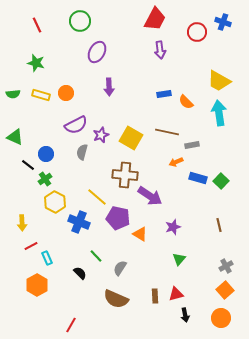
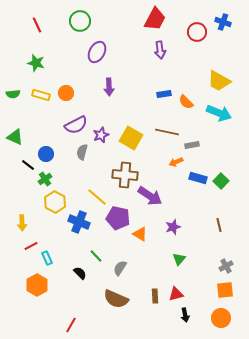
cyan arrow at (219, 113): rotated 120 degrees clockwise
orange square at (225, 290): rotated 36 degrees clockwise
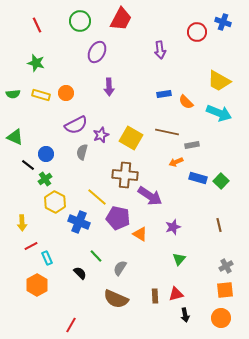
red trapezoid at (155, 19): moved 34 px left
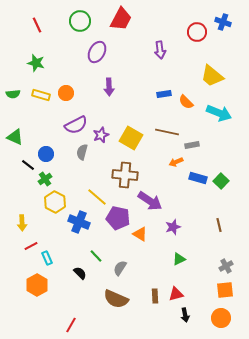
yellow trapezoid at (219, 81): moved 7 px left, 5 px up; rotated 10 degrees clockwise
purple arrow at (150, 196): moved 5 px down
green triangle at (179, 259): rotated 24 degrees clockwise
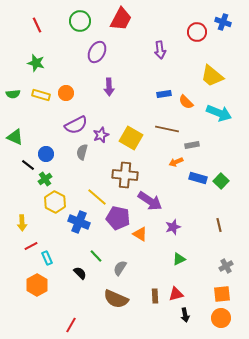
brown line at (167, 132): moved 3 px up
orange square at (225, 290): moved 3 px left, 4 px down
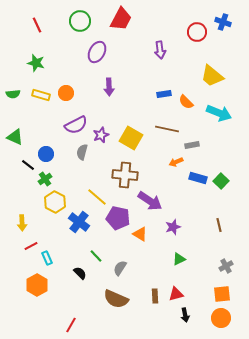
blue cross at (79, 222): rotated 15 degrees clockwise
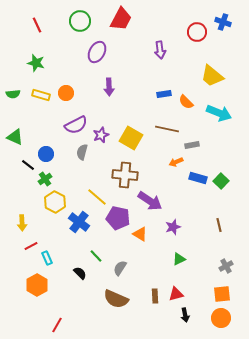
red line at (71, 325): moved 14 px left
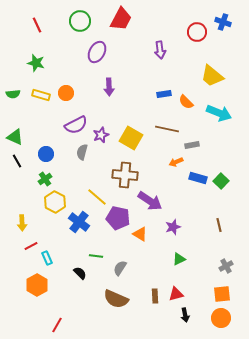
black line at (28, 165): moved 11 px left, 4 px up; rotated 24 degrees clockwise
green line at (96, 256): rotated 40 degrees counterclockwise
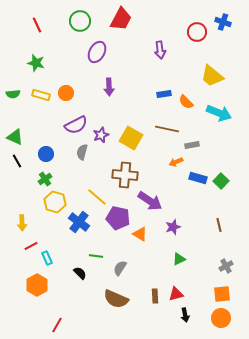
yellow hexagon at (55, 202): rotated 10 degrees counterclockwise
